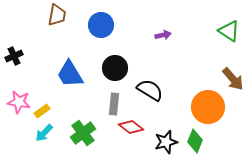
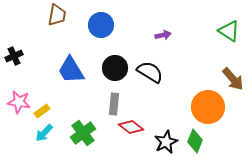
blue trapezoid: moved 1 px right, 4 px up
black semicircle: moved 18 px up
black star: rotated 10 degrees counterclockwise
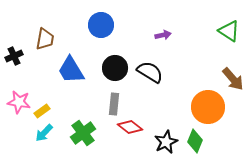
brown trapezoid: moved 12 px left, 24 px down
red diamond: moved 1 px left
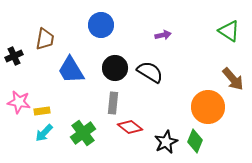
gray rectangle: moved 1 px left, 1 px up
yellow rectangle: rotated 28 degrees clockwise
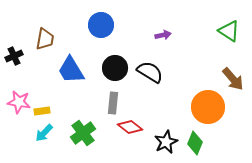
green diamond: moved 2 px down
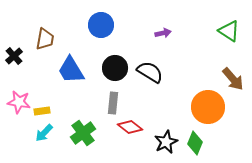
purple arrow: moved 2 px up
black cross: rotated 18 degrees counterclockwise
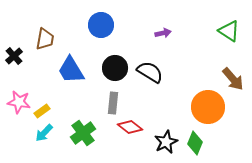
yellow rectangle: rotated 28 degrees counterclockwise
